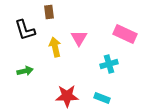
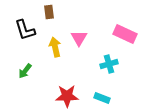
green arrow: rotated 140 degrees clockwise
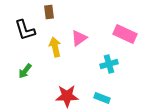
pink triangle: rotated 24 degrees clockwise
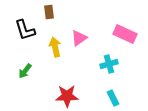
cyan rectangle: moved 11 px right; rotated 42 degrees clockwise
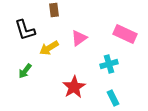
brown rectangle: moved 5 px right, 2 px up
yellow arrow: moved 6 px left, 1 px down; rotated 108 degrees counterclockwise
red star: moved 7 px right, 9 px up; rotated 30 degrees counterclockwise
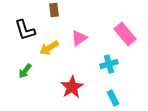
pink rectangle: rotated 25 degrees clockwise
red star: moved 2 px left
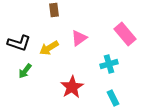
black L-shape: moved 6 px left, 13 px down; rotated 55 degrees counterclockwise
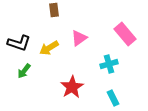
green arrow: moved 1 px left
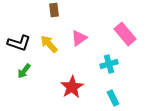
yellow arrow: moved 4 px up; rotated 78 degrees clockwise
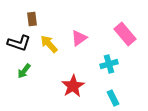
brown rectangle: moved 22 px left, 9 px down
red star: moved 1 px right, 1 px up
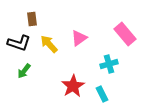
cyan rectangle: moved 11 px left, 4 px up
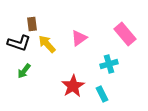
brown rectangle: moved 5 px down
yellow arrow: moved 2 px left
